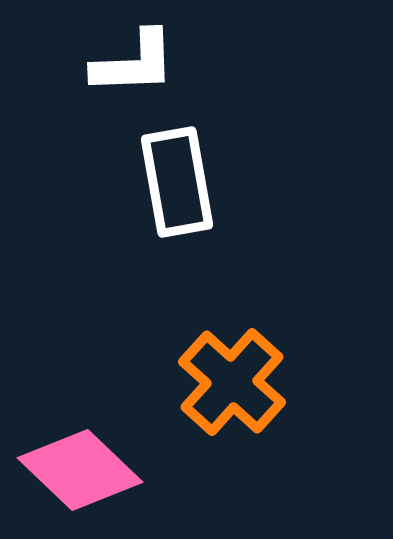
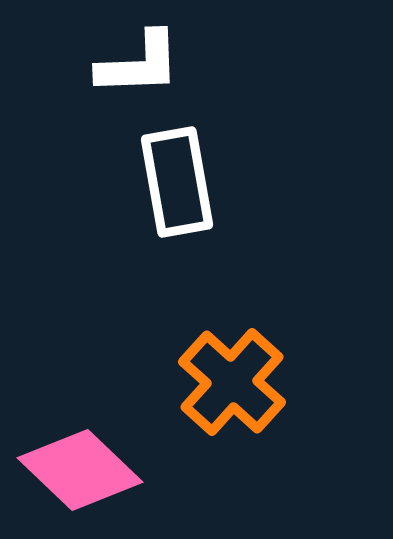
white L-shape: moved 5 px right, 1 px down
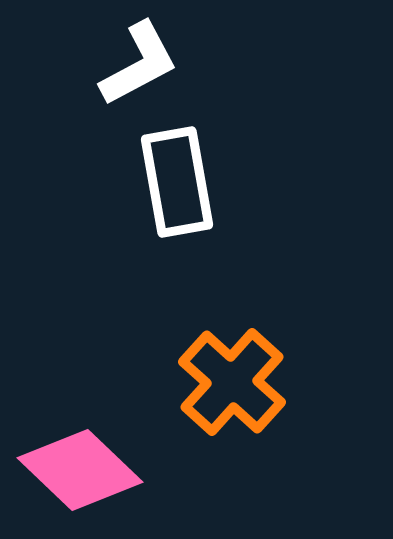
white L-shape: rotated 26 degrees counterclockwise
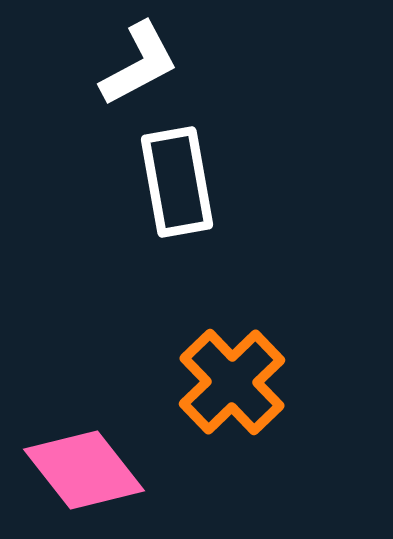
orange cross: rotated 4 degrees clockwise
pink diamond: moved 4 px right; rotated 8 degrees clockwise
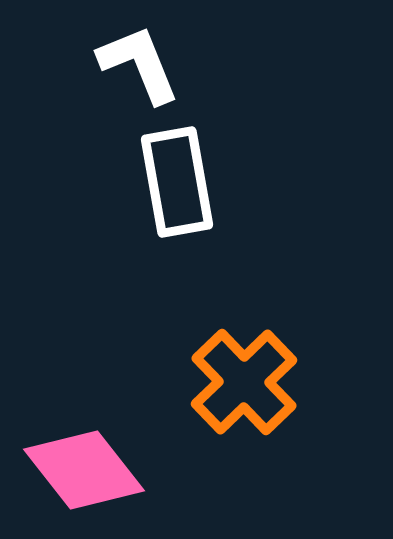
white L-shape: rotated 84 degrees counterclockwise
orange cross: moved 12 px right
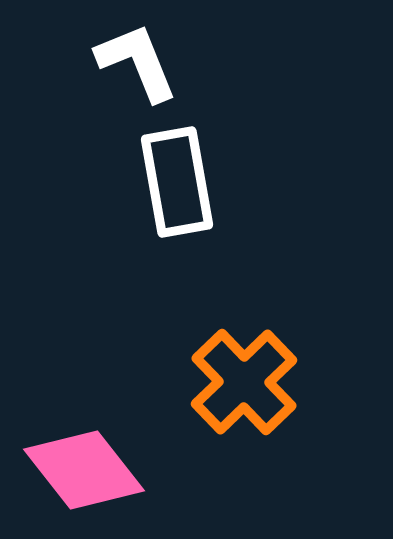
white L-shape: moved 2 px left, 2 px up
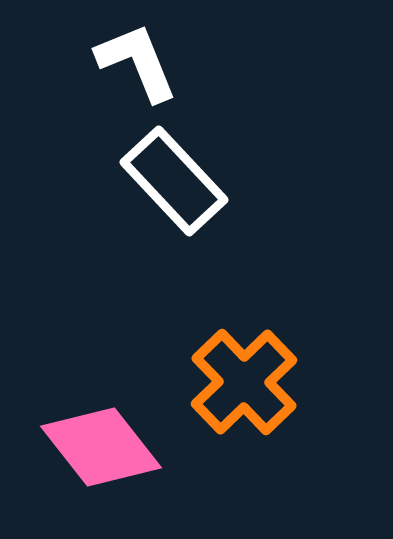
white rectangle: moved 3 px left, 1 px up; rotated 33 degrees counterclockwise
pink diamond: moved 17 px right, 23 px up
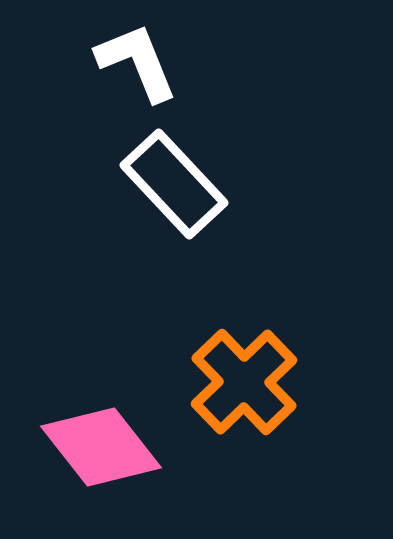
white rectangle: moved 3 px down
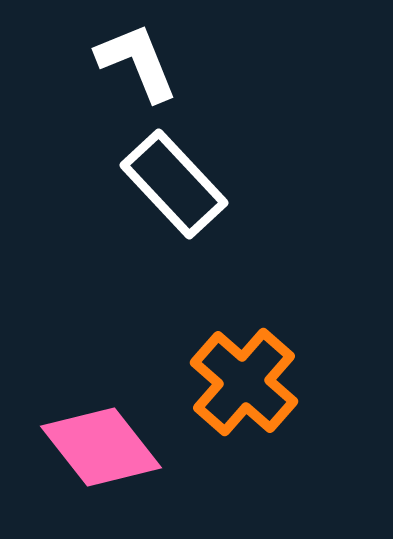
orange cross: rotated 5 degrees counterclockwise
